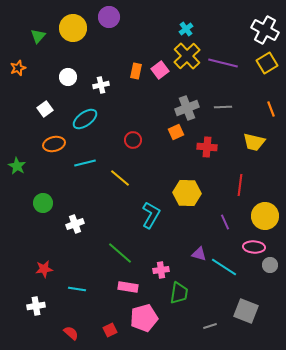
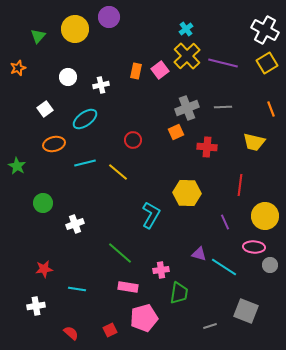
yellow circle at (73, 28): moved 2 px right, 1 px down
yellow line at (120, 178): moved 2 px left, 6 px up
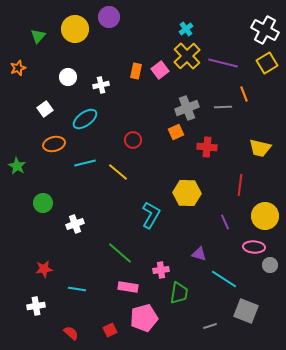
orange line at (271, 109): moved 27 px left, 15 px up
yellow trapezoid at (254, 142): moved 6 px right, 6 px down
cyan line at (224, 267): moved 12 px down
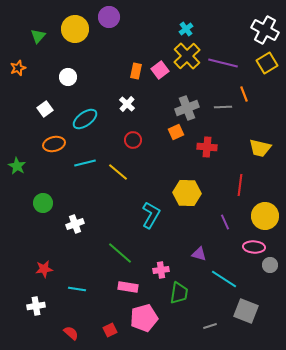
white cross at (101, 85): moved 26 px right, 19 px down; rotated 35 degrees counterclockwise
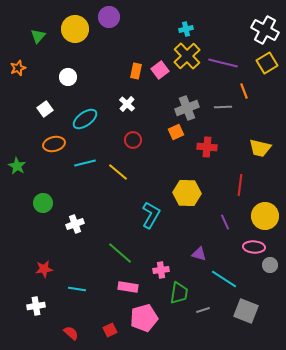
cyan cross at (186, 29): rotated 24 degrees clockwise
orange line at (244, 94): moved 3 px up
gray line at (210, 326): moved 7 px left, 16 px up
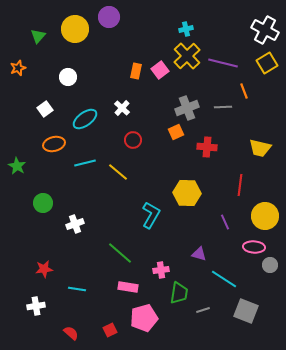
white cross at (127, 104): moved 5 px left, 4 px down
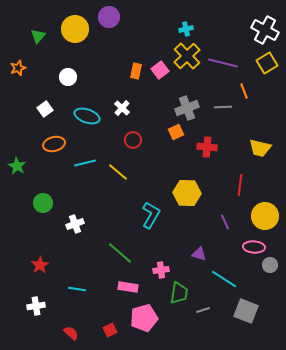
cyan ellipse at (85, 119): moved 2 px right, 3 px up; rotated 55 degrees clockwise
red star at (44, 269): moved 4 px left, 4 px up; rotated 24 degrees counterclockwise
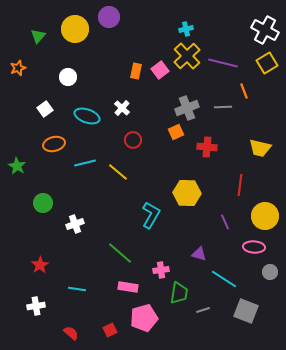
gray circle at (270, 265): moved 7 px down
